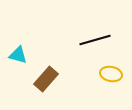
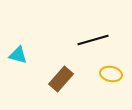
black line: moved 2 px left
brown rectangle: moved 15 px right
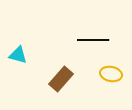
black line: rotated 16 degrees clockwise
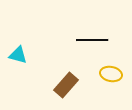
black line: moved 1 px left
brown rectangle: moved 5 px right, 6 px down
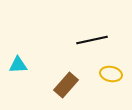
black line: rotated 12 degrees counterclockwise
cyan triangle: moved 10 px down; rotated 18 degrees counterclockwise
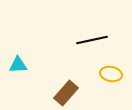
brown rectangle: moved 8 px down
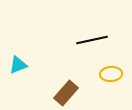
cyan triangle: rotated 18 degrees counterclockwise
yellow ellipse: rotated 15 degrees counterclockwise
